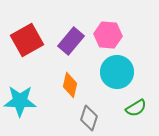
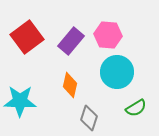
red square: moved 3 px up; rotated 8 degrees counterclockwise
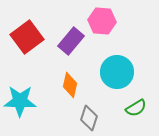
pink hexagon: moved 6 px left, 14 px up
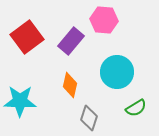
pink hexagon: moved 2 px right, 1 px up
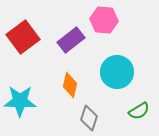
red square: moved 4 px left
purple rectangle: moved 1 px up; rotated 12 degrees clockwise
green semicircle: moved 3 px right, 3 px down
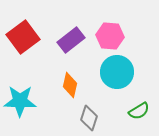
pink hexagon: moved 6 px right, 16 px down
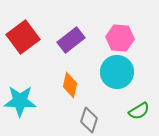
pink hexagon: moved 10 px right, 2 px down
gray diamond: moved 2 px down
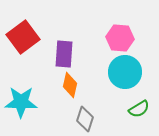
purple rectangle: moved 7 px left, 14 px down; rotated 48 degrees counterclockwise
cyan circle: moved 8 px right
cyan star: moved 1 px right, 1 px down
green semicircle: moved 2 px up
gray diamond: moved 4 px left, 1 px up
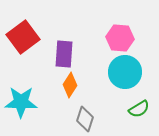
orange diamond: rotated 20 degrees clockwise
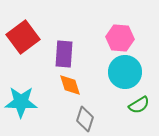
orange diamond: rotated 50 degrees counterclockwise
green semicircle: moved 4 px up
